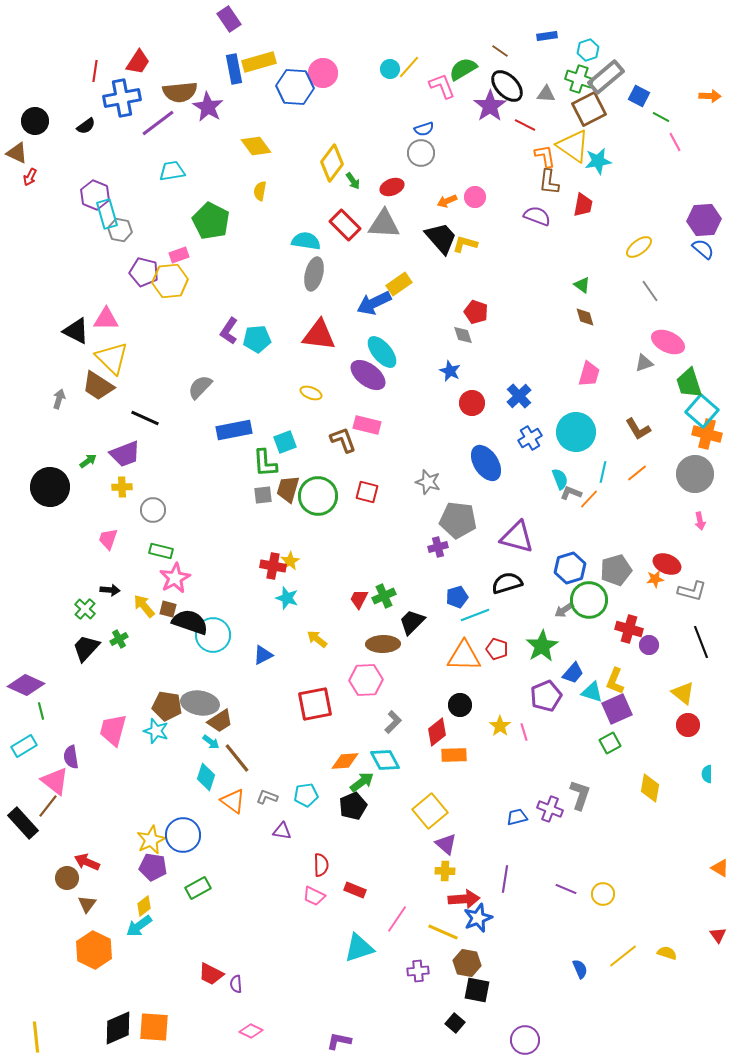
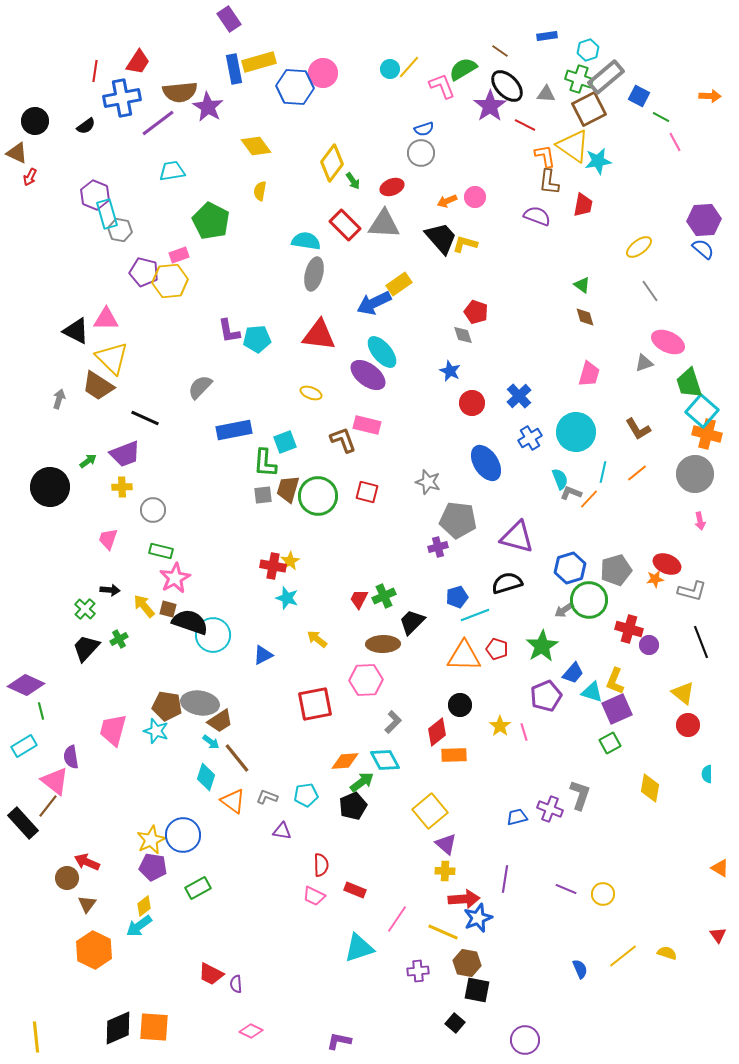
purple L-shape at (229, 331): rotated 44 degrees counterclockwise
green L-shape at (265, 463): rotated 8 degrees clockwise
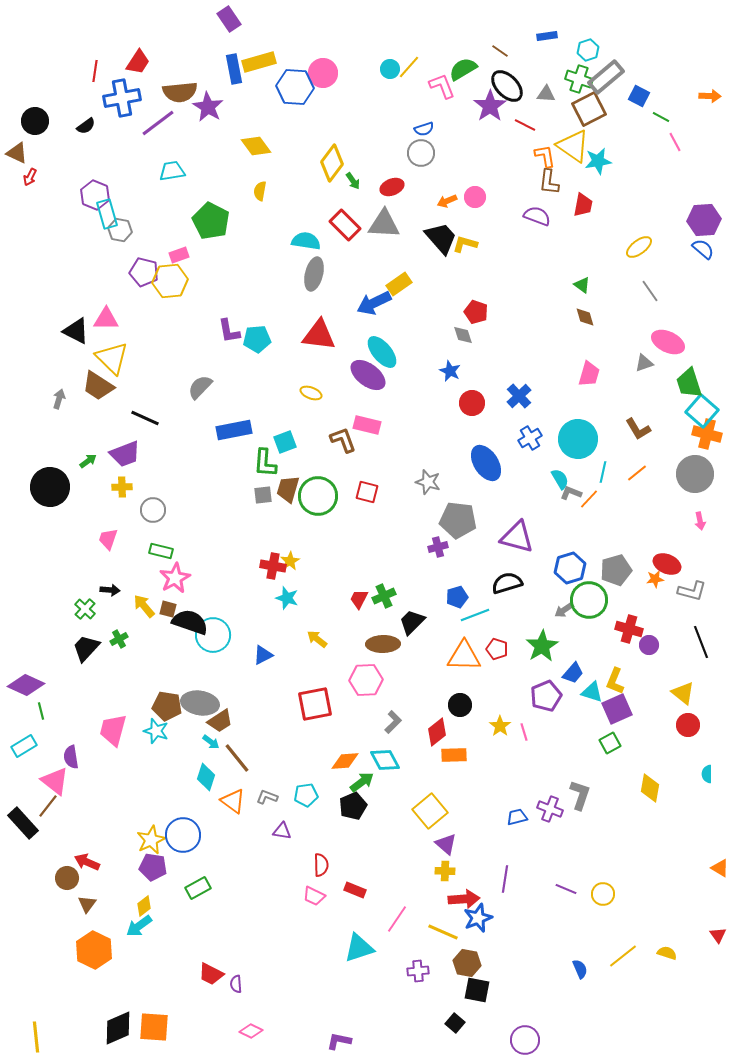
cyan circle at (576, 432): moved 2 px right, 7 px down
cyan semicircle at (560, 479): rotated 10 degrees counterclockwise
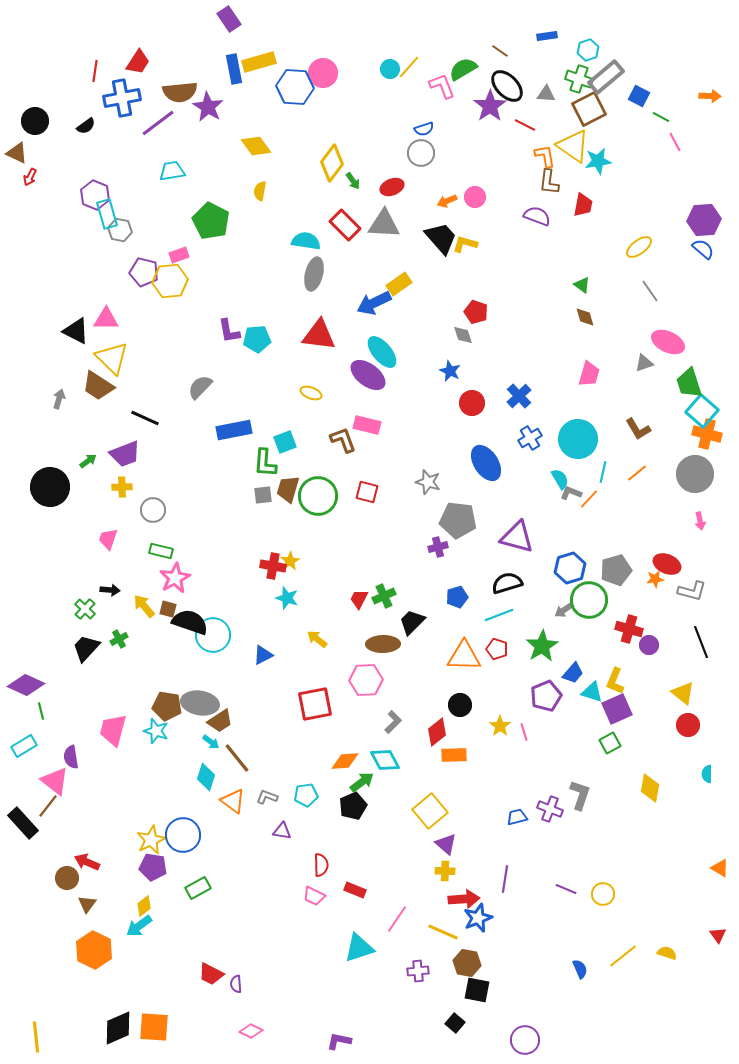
cyan line at (475, 615): moved 24 px right
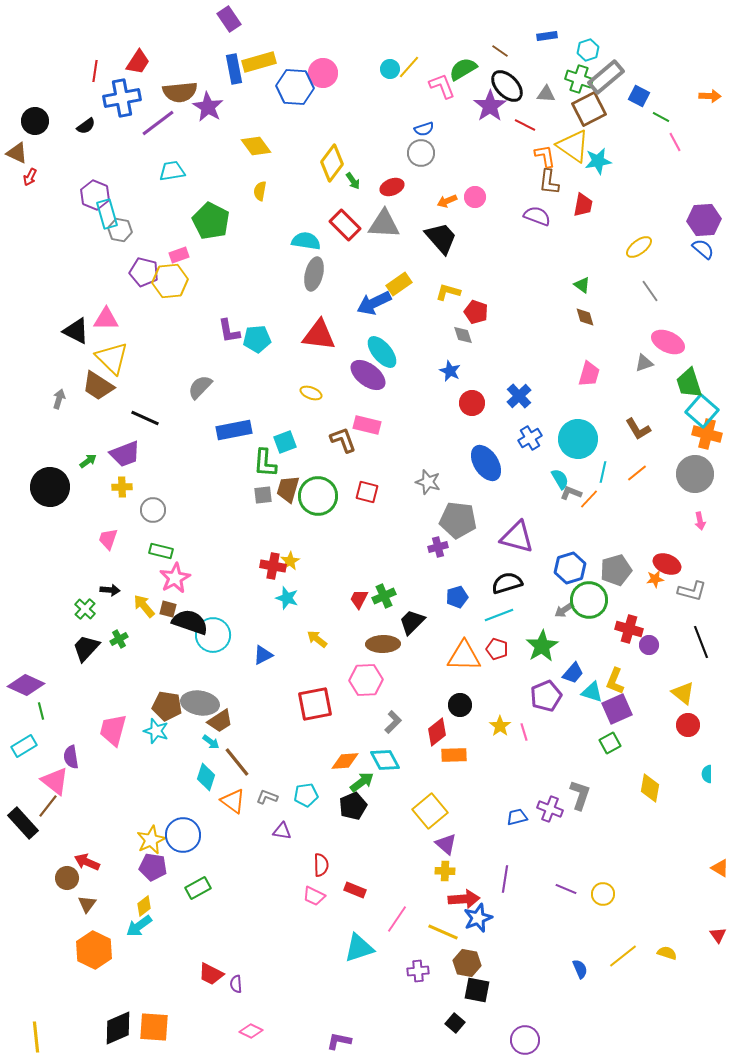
yellow L-shape at (465, 244): moved 17 px left, 48 px down
brown line at (237, 758): moved 4 px down
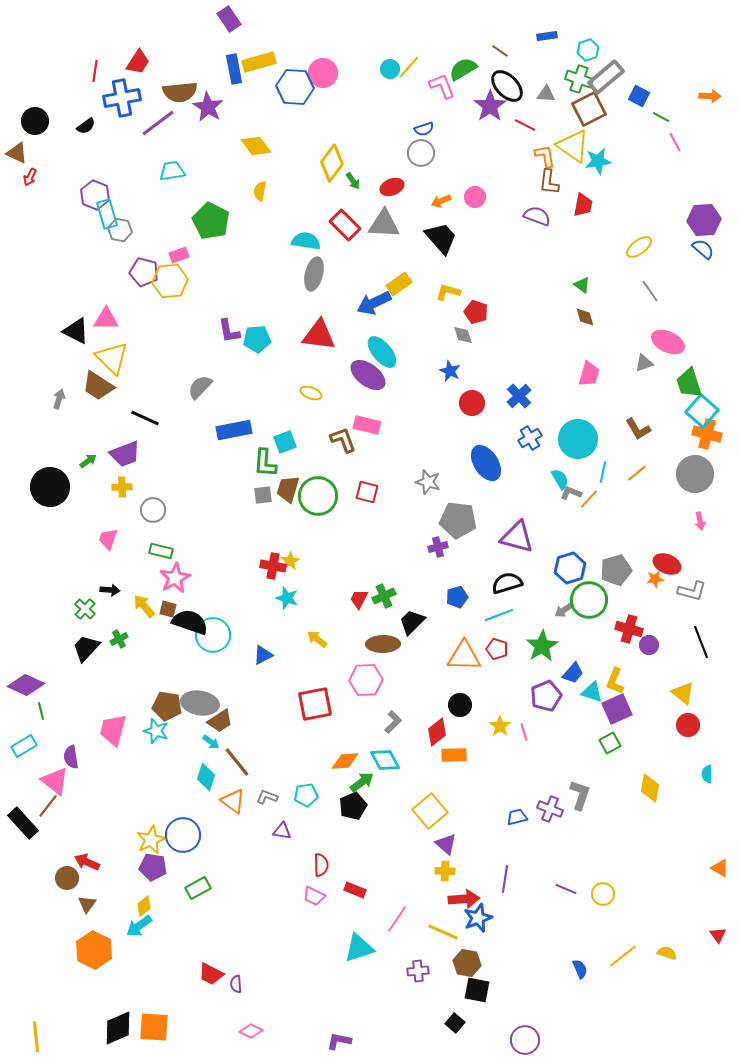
orange arrow at (447, 201): moved 6 px left
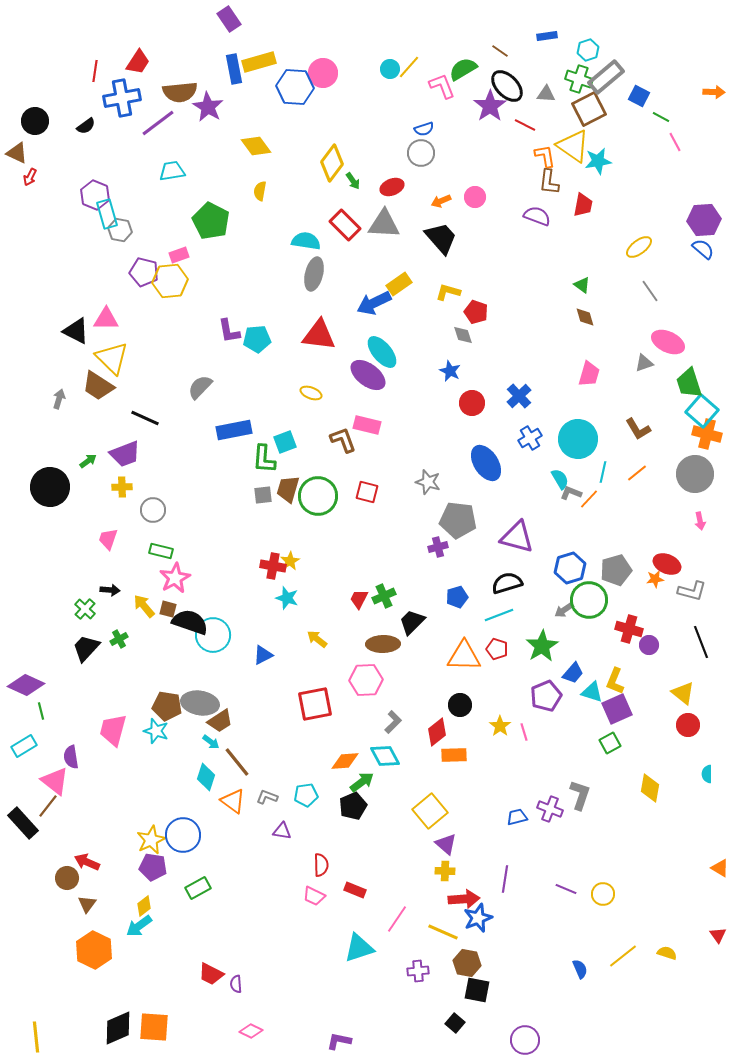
orange arrow at (710, 96): moved 4 px right, 4 px up
green L-shape at (265, 463): moved 1 px left, 4 px up
cyan diamond at (385, 760): moved 4 px up
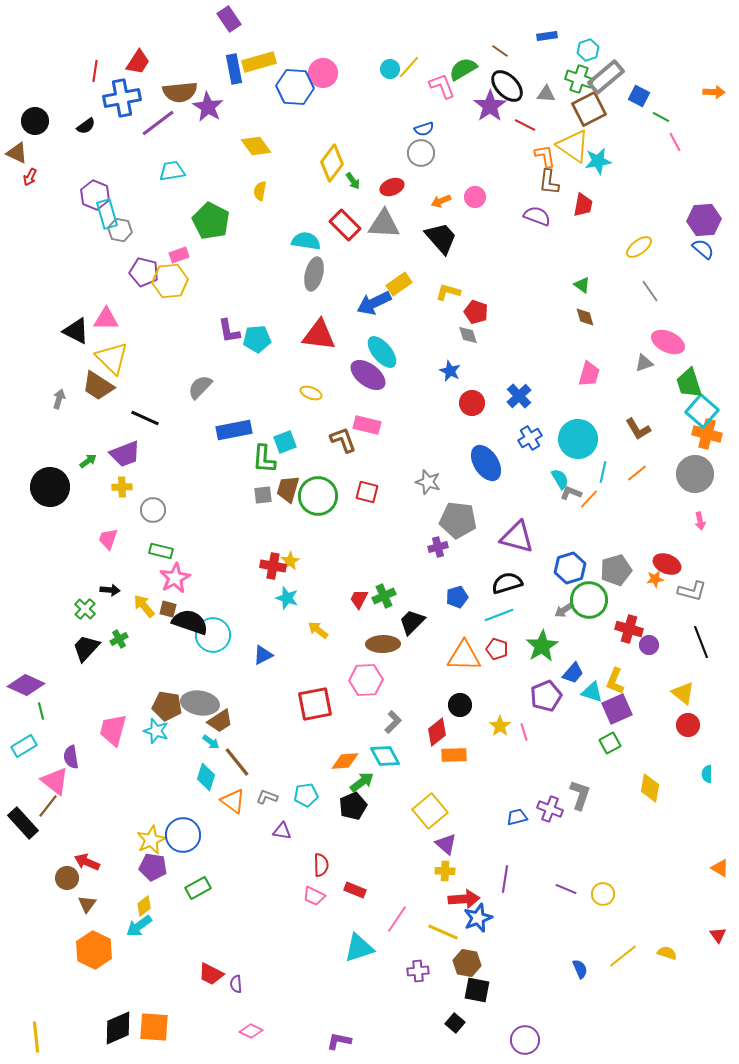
gray diamond at (463, 335): moved 5 px right
yellow arrow at (317, 639): moved 1 px right, 9 px up
